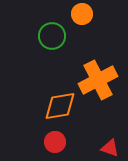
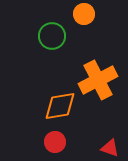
orange circle: moved 2 px right
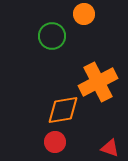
orange cross: moved 2 px down
orange diamond: moved 3 px right, 4 px down
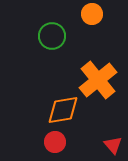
orange circle: moved 8 px right
orange cross: moved 2 px up; rotated 12 degrees counterclockwise
red triangle: moved 3 px right, 3 px up; rotated 30 degrees clockwise
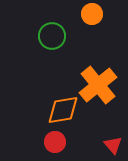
orange cross: moved 5 px down
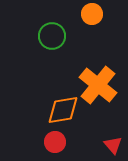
orange cross: rotated 12 degrees counterclockwise
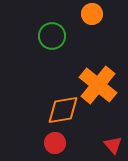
red circle: moved 1 px down
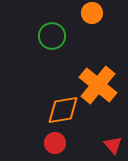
orange circle: moved 1 px up
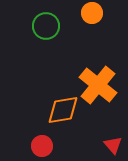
green circle: moved 6 px left, 10 px up
red circle: moved 13 px left, 3 px down
